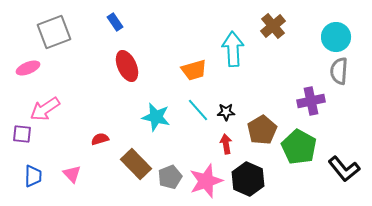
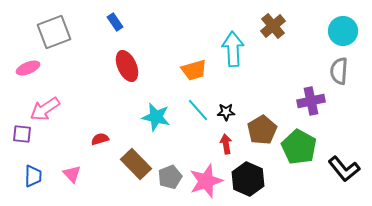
cyan circle: moved 7 px right, 6 px up
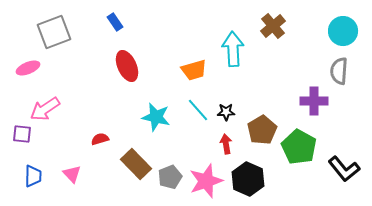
purple cross: moved 3 px right; rotated 12 degrees clockwise
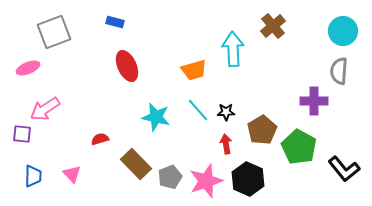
blue rectangle: rotated 42 degrees counterclockwise
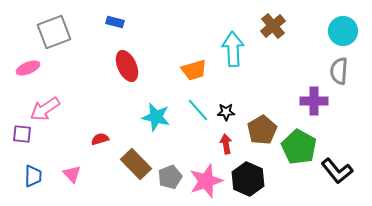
black L-shape: moved 7 px left, 2 px down
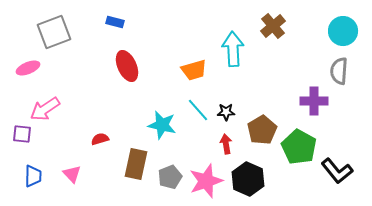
cyan star: moved 6 px right, 8 px down
brown rectangle: rotated 56 degrees clockwise
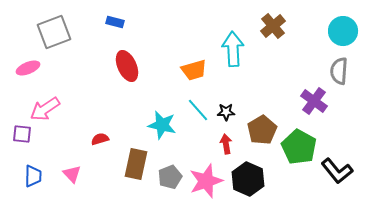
purple cross: rotated 36 degrees clockwise
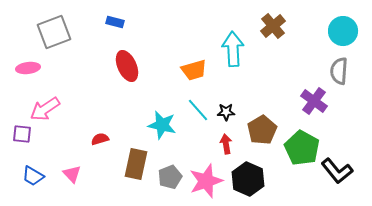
pink ellipse: rotated 15 degrees clockwise
green pentagon: moved 3 px right, 1 px down
blue trapezoid: rotated 120 degrees clockwise
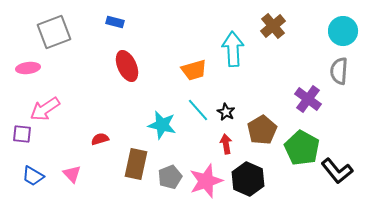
purple cross: moved 6 px left, 2 px up
black star: rotated 30 degrees clockwise
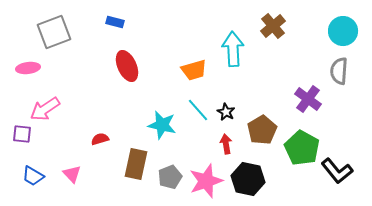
black hexagon: rotated 12 degrees counterclockwise
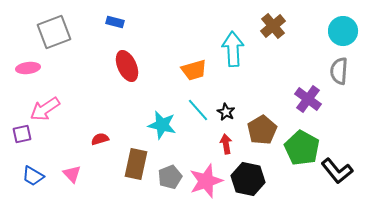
purple square: rotated 18 degrees counterclockwise
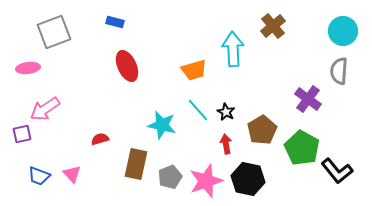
blue trapezoid: moved 6 px right; rotated 10 degrees counterclockwise
